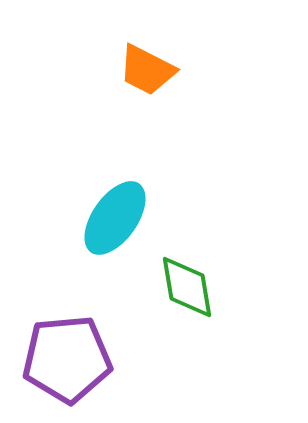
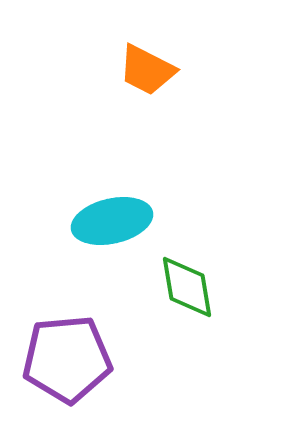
cyan ellipse: moved 3 px left, 3 px down; rotated 42 degrees clockwise
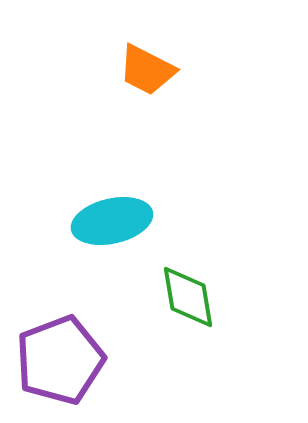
green diamond: moved 1 px right, 10 px down
purple pentagon: moved 7 px left, 1 px down; rotated 16 degrees counterclockwise
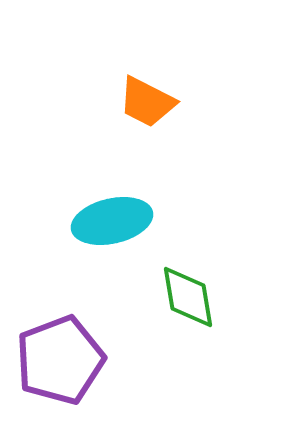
orange trapezoid: moved 32 px down
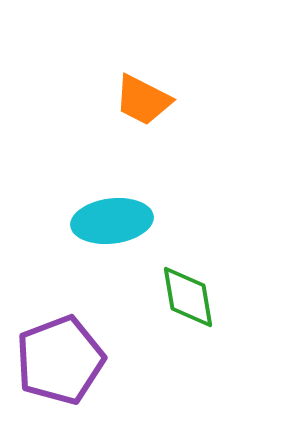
orange trapezoid: moved 4 px left, 2 px up
cyan ellipse: rotated 6 degrees clockwise
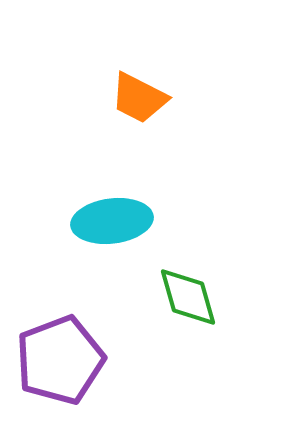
orange trapezoid: moved 4 px left, 2 px up
green diamond: rotated 6 degrees counterclockwise
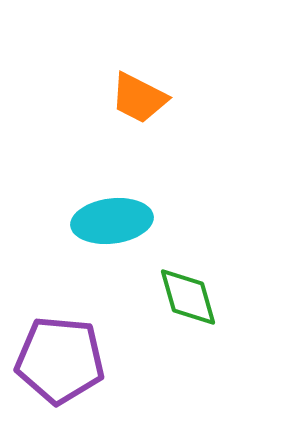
purple pentagon: rotated 26 degrees clockwise
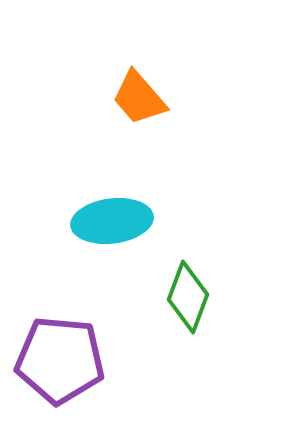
orange trapezoid: rotated 22 degrees clockwise
green diamond: rotated 36 degrees clockwise
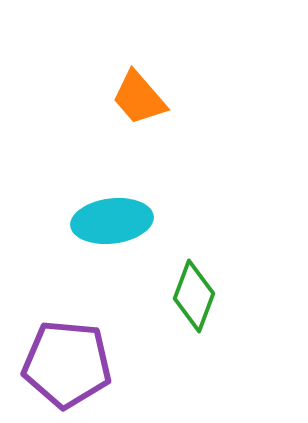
green diamond: moved 6 px right, 1 px up
purple pentagon: moved 7 px right, 4 px down
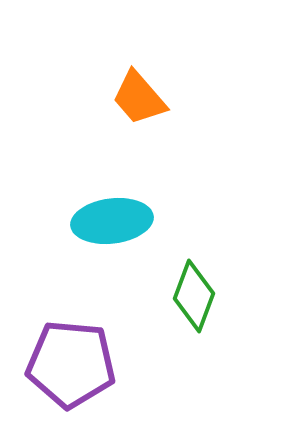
purple pentagon: moved 4 px right
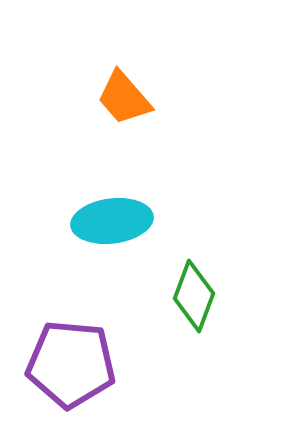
orange trapezoid: moved 15 px left
